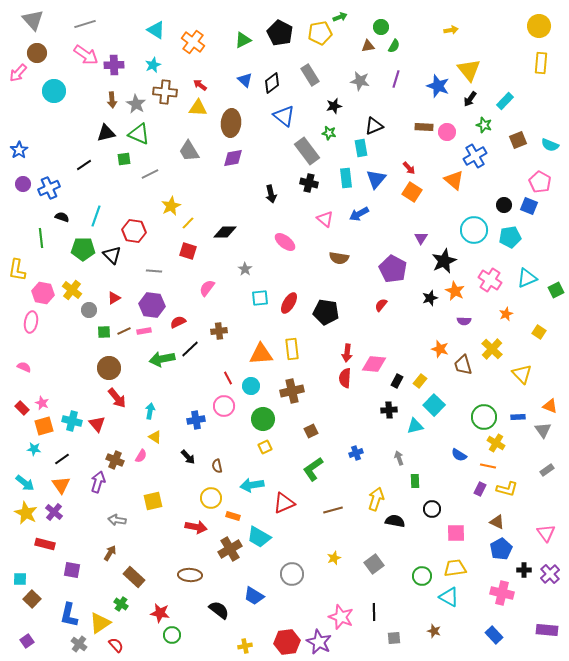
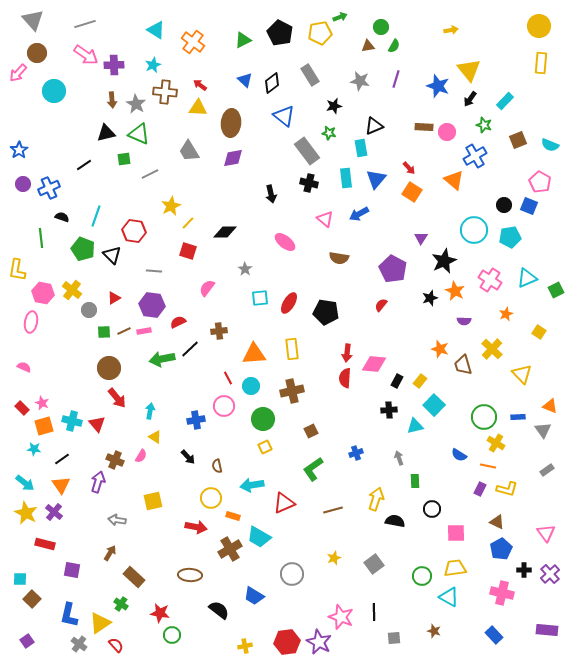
green pentagon at (83, 249): rotated 20 degrees clockwise
orange triangle at (261, 354): moved 7 px left
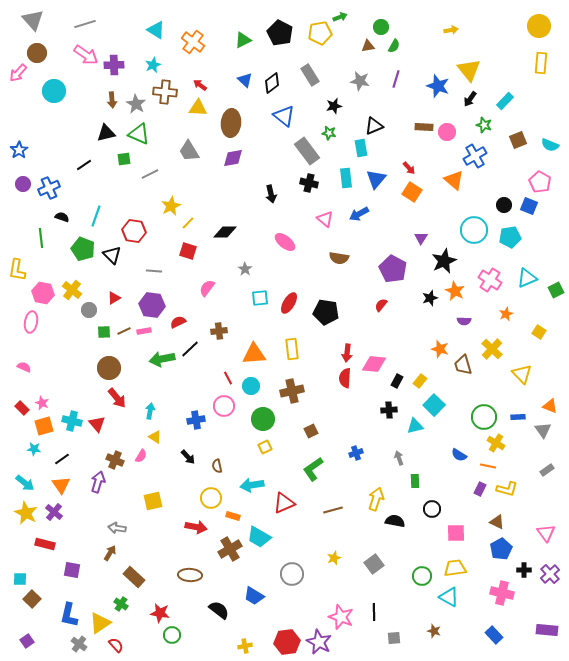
gray arrow at (117, 520): moved 8 px down
